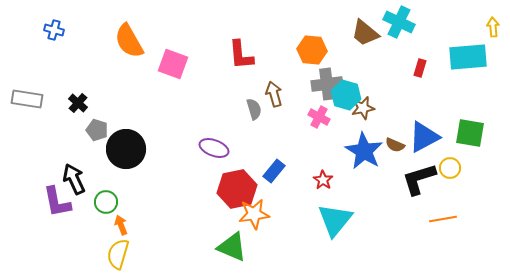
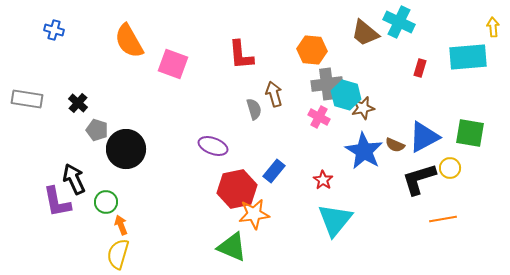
purple ellipse: moved 1 px left, 2 px up
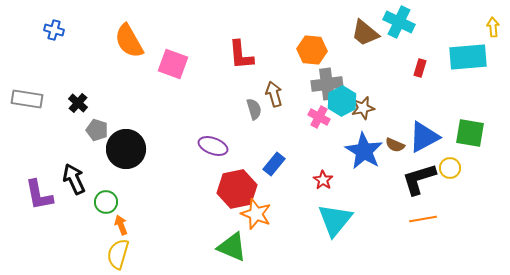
cyan hexagon: moved 4 px left, 6 px down; rotated 16 degrees clockwise
blue rectangle: moved 7 px up
purple L-shape: moved 18 px left, 7 px up
orange star: moved 2 px right; rotated 28 degrees clockwise
orange line: moved 20 px left
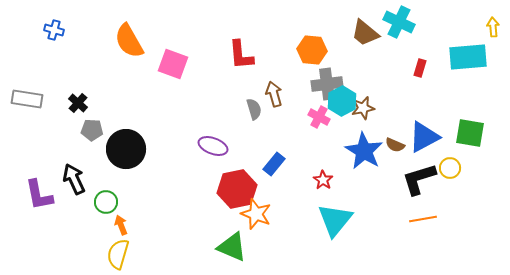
gray pentagon: moved 5 px left; rotated 15 degrees counterclockwise
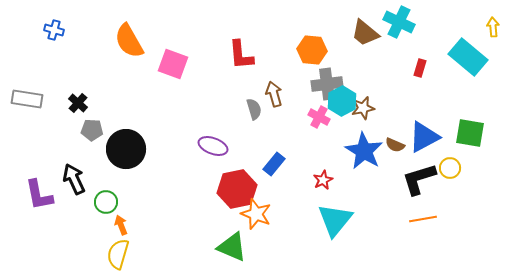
cyan rectangle: rotated 45 degrees clockwise
red star: rotated 12 degrees clockwise
